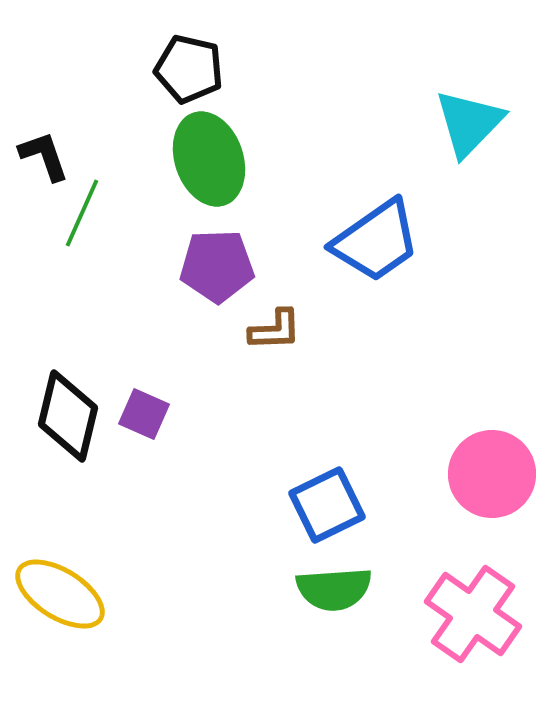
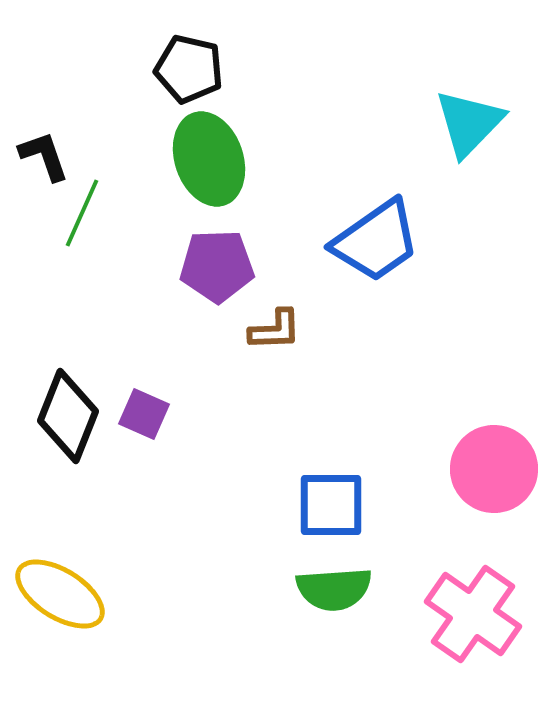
black diamond: rotated 8 degrees clockwise
pink circle: moved 2 px right, 5 px up
blue square: moved 4 px right; rotated 26 degrees clockwise
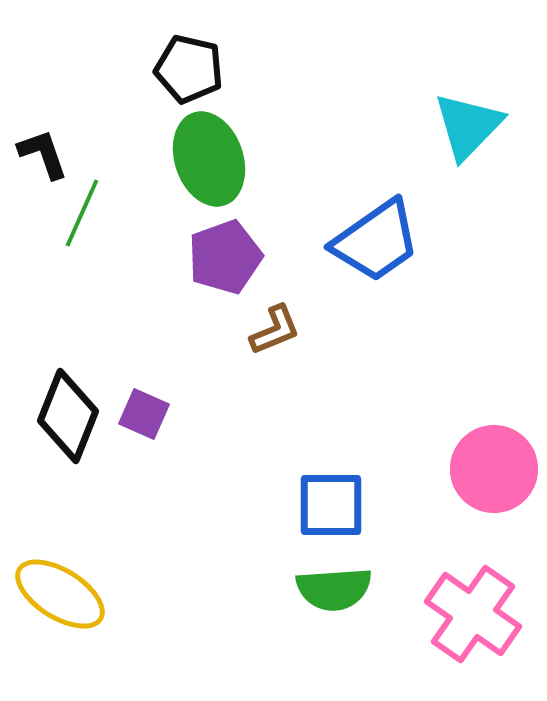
cyan triangle: moved 1 px left, 3 px down
black L-shape: moved 1 px left, 2 px up
purple pentagon: moved 8 px right, 9 px up; rotated 18 degrees counterclockwise
brown L-shape: rotated 20 degrees counterclockwise
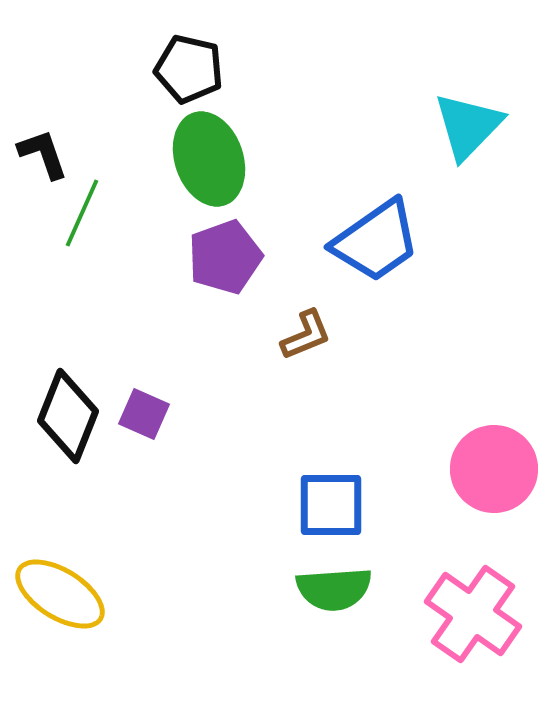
brown L-shape: moved 31 px right, 5 px down
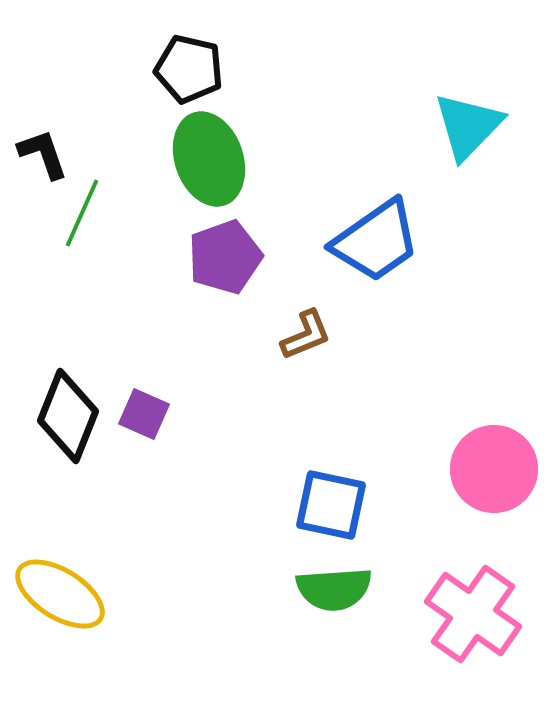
blue square: rotated 12 degrees clockwise
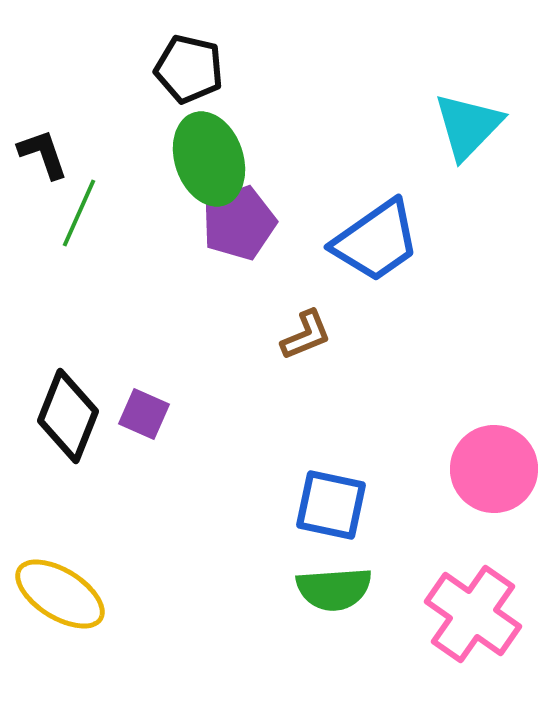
green line: moved 3 px left
purple pentagon: moved 14 px right, 34 px up
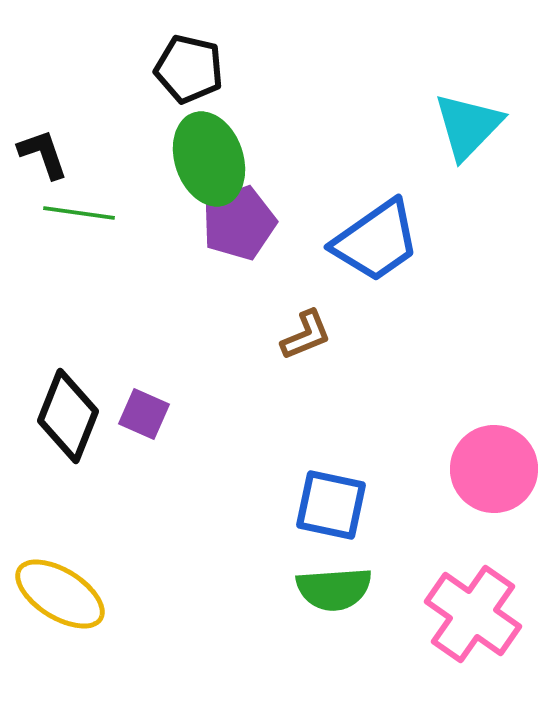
green line: rotated 74 degrees clockwise
